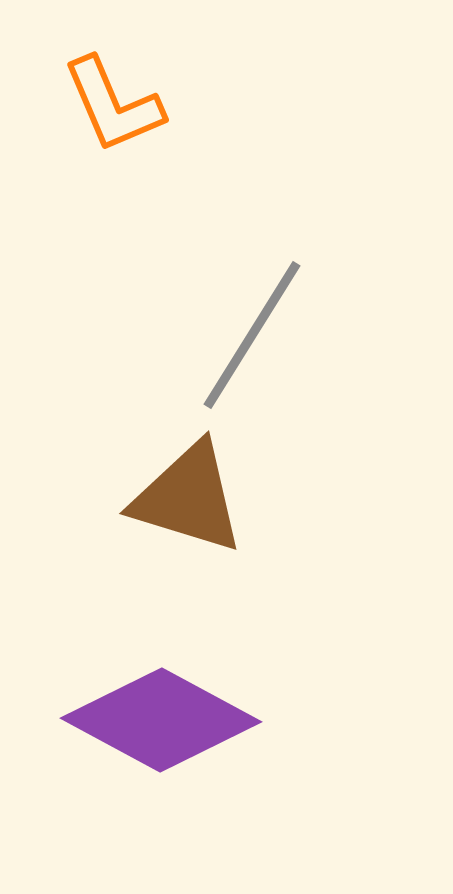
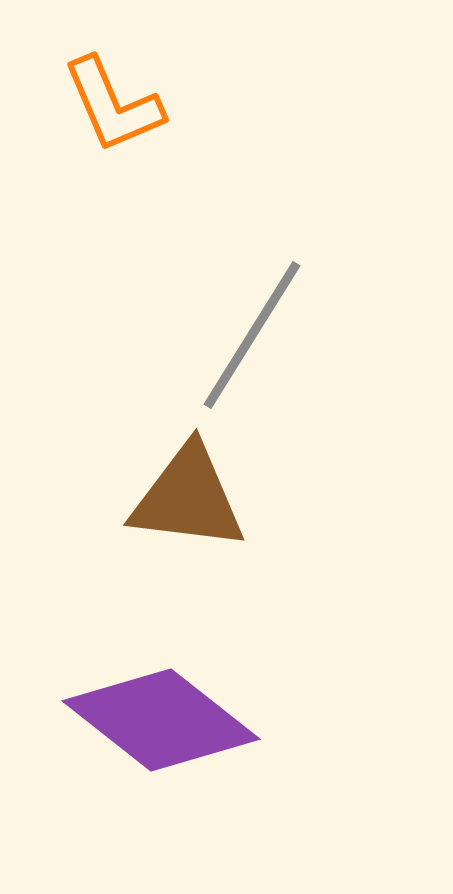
brown triangle: rotated 10 degrees counterclockwise
purple diamond: rotated 10 degrees clockwise
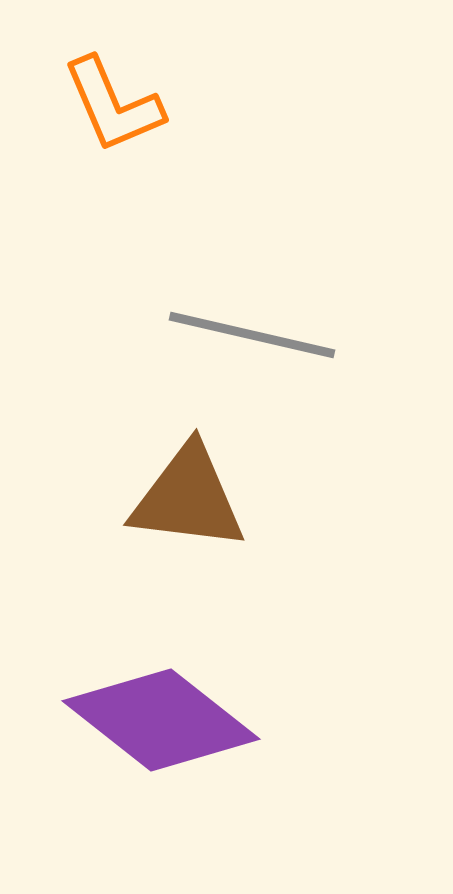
gray line: rotated 71 degrees clockwise
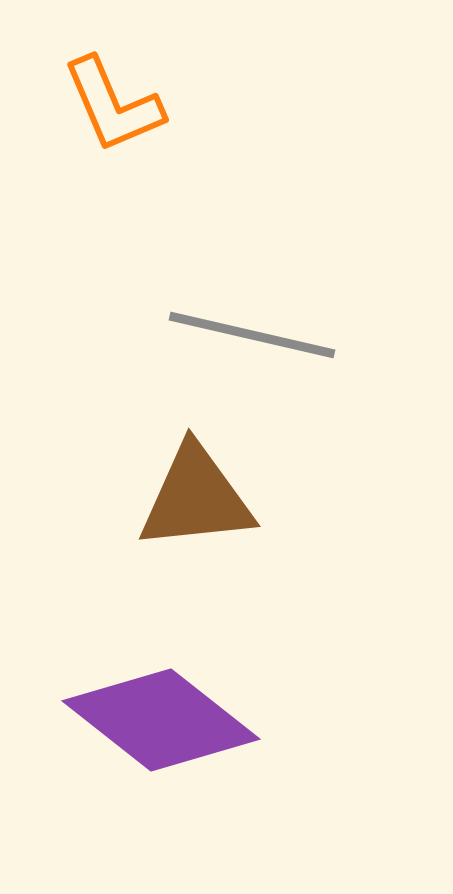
brown triangle: moved 8 px right; rotated 13 degrees counterclockwise
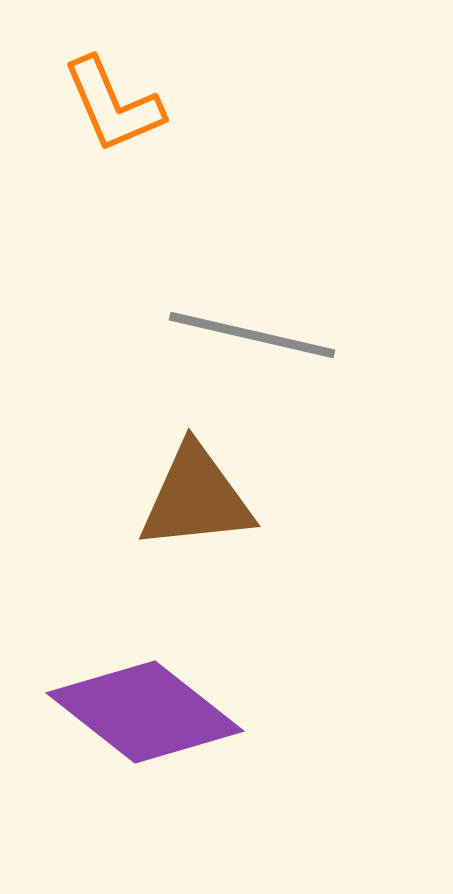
purple diamond: moved 16 px left, 8 px up
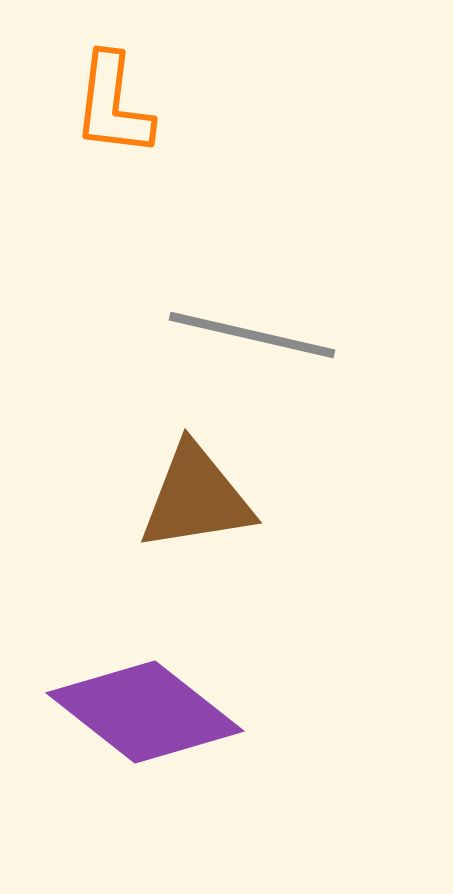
orange L-shape: rotated 30 degrees clockwise
brown triangle: rotated 3 degrees counterclockwise
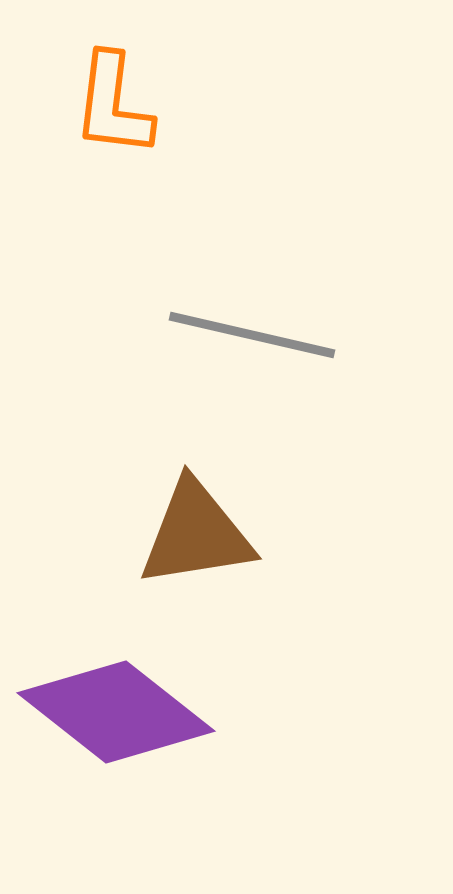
brown triangle: moved 36 px down
purple diamond: moved 29 px left
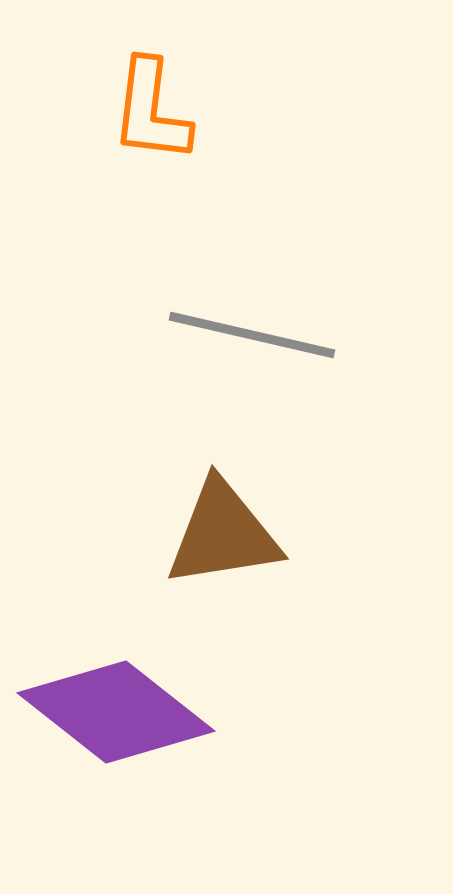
orange L-shape: moved 38 px right, 6 px down
brown triangle: moved 27 px right
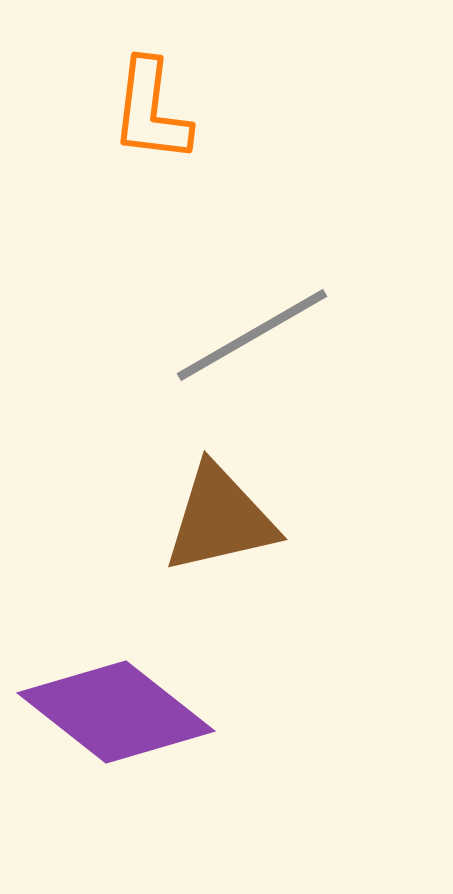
gray line: rotated 43 degrees counterclockwise
brown triangle: moved 3 px left, 15 px up; rotated 4 degrees counterclockwise
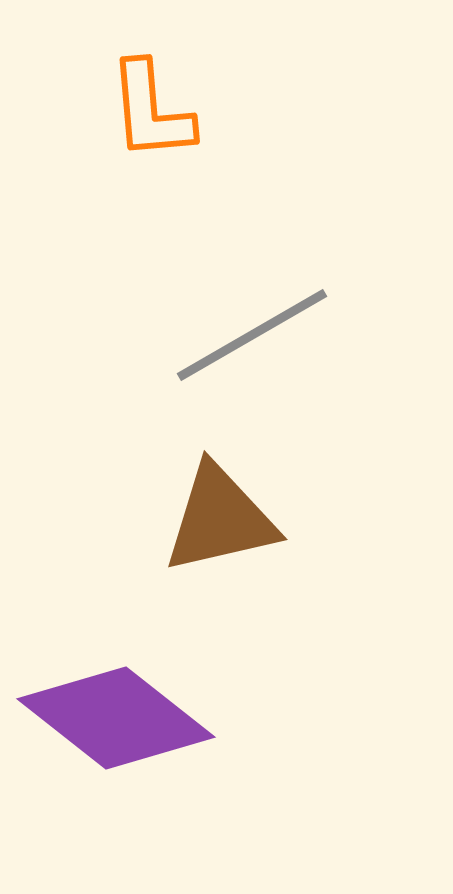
orange L-shape: rotated 12 degrees counterclockwise
purple diamond: moved 6 px down
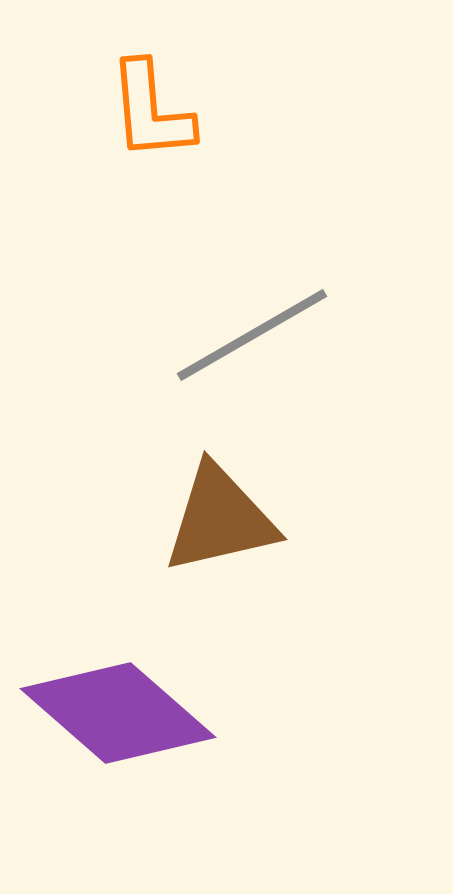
purple diamond: moved 2 px right, 5 px up; rotated 3 degrees clockwise
